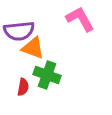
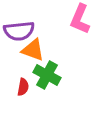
pink L-shape: rotated 128 degrees counterclockwise
orange triangle: moved 2 px down
green cross: rotated 8 degrees clockwise
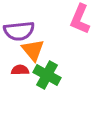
orange triangle: rotated 30 degrees clockwise
red semicircle: moved 3 px left, 17 px up; rotated 102 degrees counterclockwise
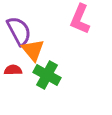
purple semicircle: rotated 112 degrees counterclockwise
red semicircle: moved 7 px left
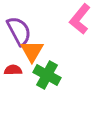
pink L-shape: rotated 16 degrees clockwise
orange triangle: moved 1 px left, 1 px down; rotated 10 degrees clockwise
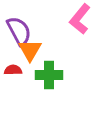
orange triangle: moved 2 px left, 1 px up
green cross: moved 2 px right; rotated 28 degrees counterclockwise
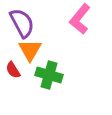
purple semicircle: moved 3 px right, 8 px up
red semicircle: rotated 120 degrees counterclockwise
green cross: rotated 16 degrees clockwise
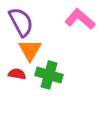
pink L-shape: rotated 92 degrees clockwise
purple semicircle: moved 1 px left, 1 px up
red semicircle: moved 4 px right, 4 px down; rotated 132 degrees clockwise
